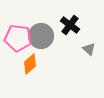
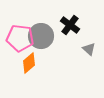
pink pentagon: moved 2 px right
orange diamond: moved 1 px left, 1 px up
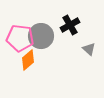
black cross: rotated 24 degrees clockwise
orange diamond: moved 1 px left, 3 px up
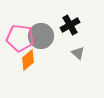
gray triangle: moved 11 px left, 4 px down
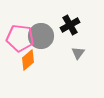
gray triangle: rotated 24 degrees clockwise
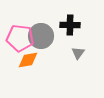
black cross: rotated 30 degrees clockwise
orange diamond: rotated 30 degrees clockwise
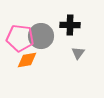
orange diamond: moved 1 px left
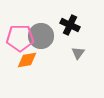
black cross: rotated 24 degrees clockwise
pink pentagon: rotated 8 degrees counterclockwise
